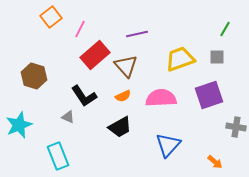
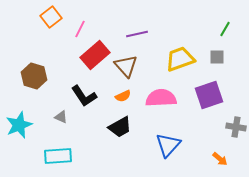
gray triangle: moved 7 px left
cyan rectangle: rotated 72 degrees counterclockwise
orange arrow: moved 5 px right, 3 px up
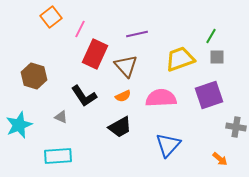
green line: moved 14 px left, 7 px down
red rectangle: moved 1 px up; rotated 24 degrees counterclockwise
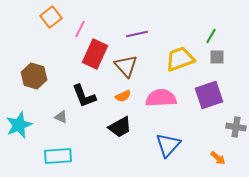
black L-shape: rotated 12 degrees clockwise
orange arrow: moved 2 px left, 1 px up
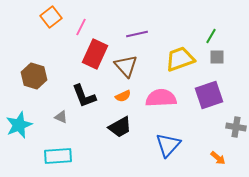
pink line: moved 1 px right, 2 px up
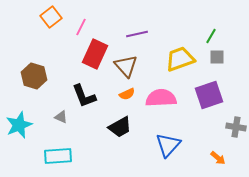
orange semicircle: moved 4 px right, 2 px up
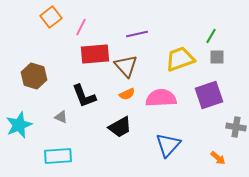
red rectangle: rotated 60 degrees clockwise
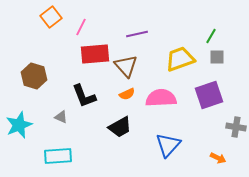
orange arrow: rotated 14 degrees counterclockwise
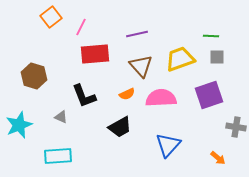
green line: rotated 63 degrees clockwise
brown triangle: moved 15 px right
orange arrow: rotated 14 degrees clockwise
